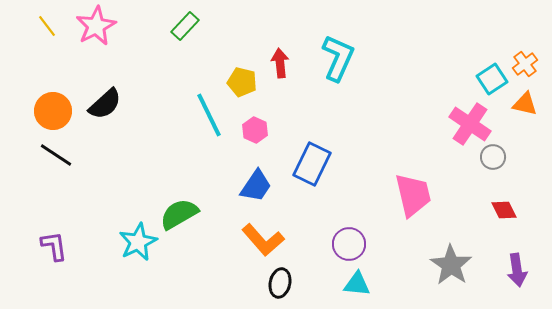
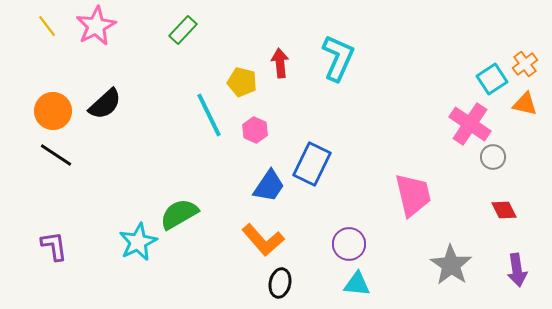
green rectangle: moved 2 px left, 4 px down
blue trapezoid: moved 13 px right
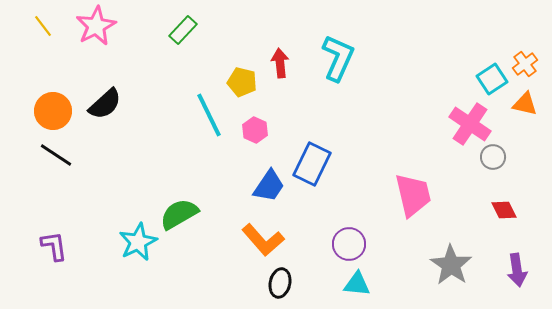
yellow line: moved 4 px left
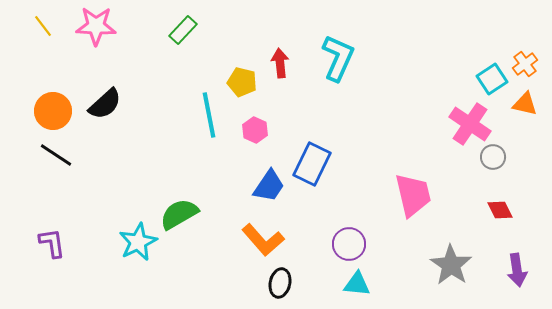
pink star: rotated 30 degrees clockwise
cyan line: rotated 15 degrees clockwise
red diamond: moved 4 px left
purple L-shape: moved 2 px left, 3 px up
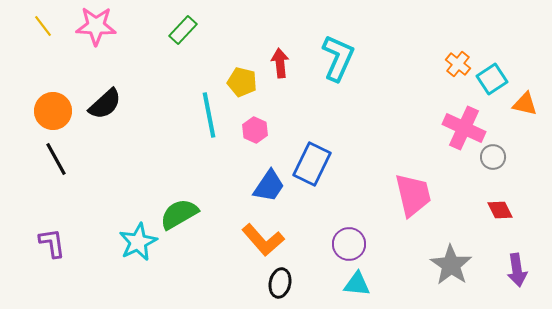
orange cross: moved 67 px left; rotated 15 degrees counterclockwise
pink cross: moved 6 px left, 4 px down; rotated 9 degrees counterclockwise
black line: moved 4 px down; rotated 28 degrees clockwise
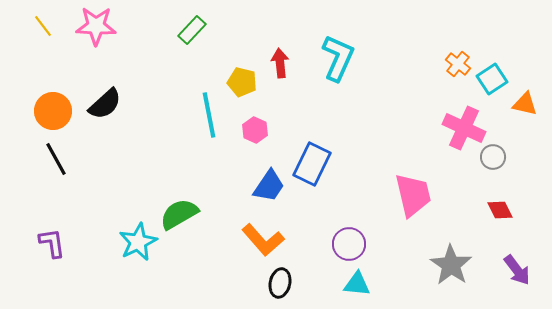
green rectangle: moved 9 px right
purple arrow: rotated 28 degrees counterclockwise
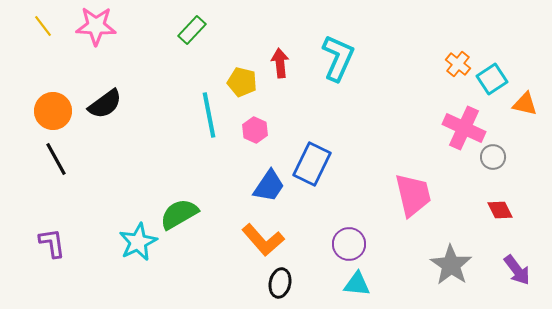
black semicircle: rotated 6 degrees clockwise
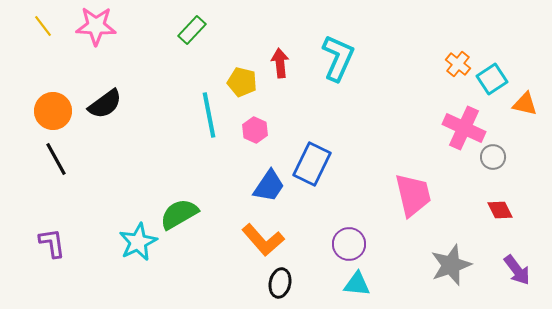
gray star: rotated 18 degrees clockwise
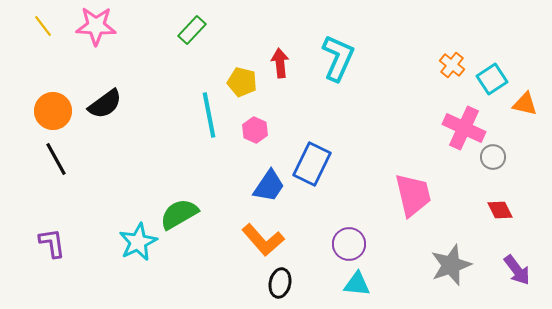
orange cross: moved 6 px left, 1 px down
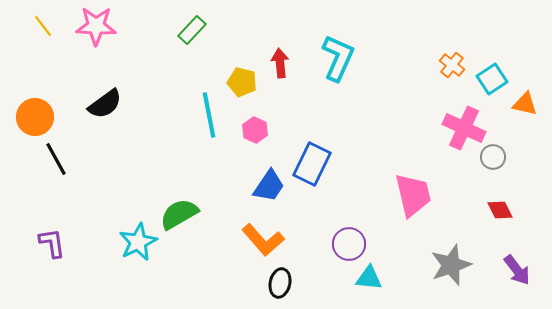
orange circle: moved 18 px left, 6 px down
cyan triangle: moved 12 px right, 6 px up
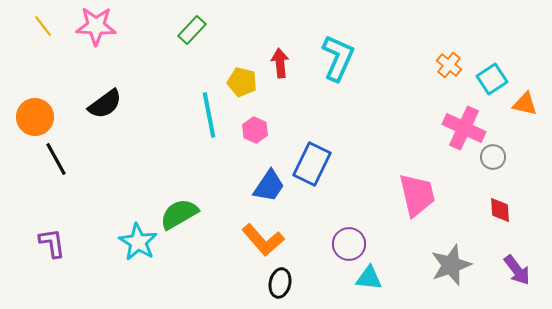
orange cross: moved 3 px left
pink trapezoid: moved 4 px right
red diamond: rotated 24 degrees clockwise
cyan star: rotated 15 degrees counterclockwise
